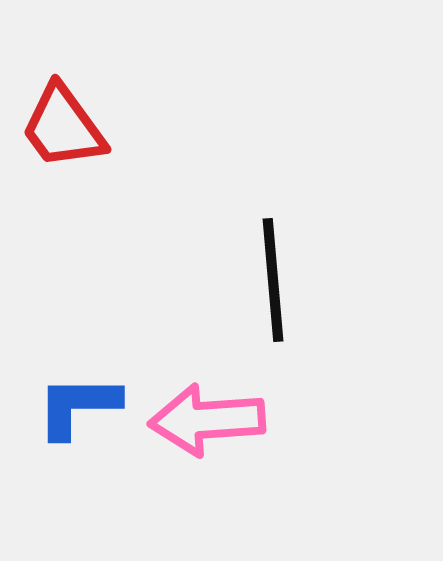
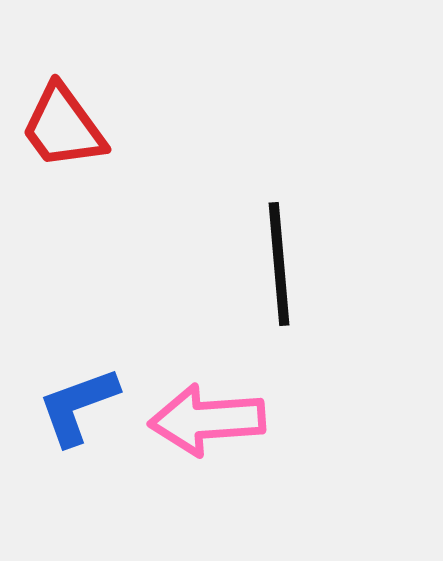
black line: moved 6 px right, 16 px up
blue L-shape: rotated 20 degrees counterclockwise
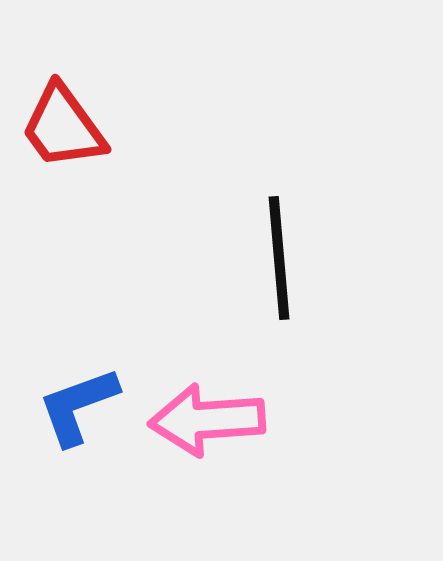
black line: moved 6 px up
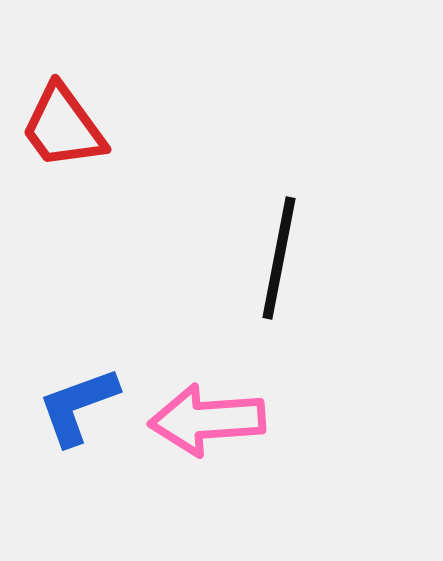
black line: rotated 16 degrees clockwise
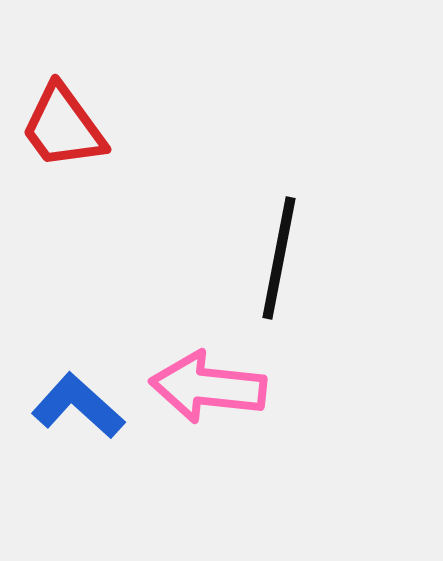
blue L-shape: rotated 62 degrees clockwise
pink arrow: moved 1 px right, 33 px up; rotated 10 degrees clockwise
